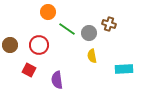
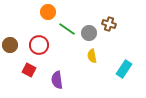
cyan rectangle: rotated 54 degrees counterclockwise
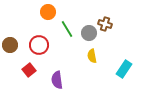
brown cross: moved 4 px left
green line: rotated 24 degrees clockwise
red square: rotated 24 degrees clockwise
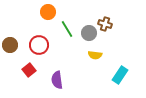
yellow semicircle: moved 3 px right, 1 px up; rotated 72 degrees counterclockwise
cyan rectangle: moved 4 px left, 6 px down
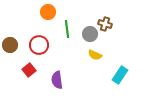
green line: rotated 24 degrees clockwise
gray circle: moved 1 px right, 1 px down
yellow semicircle: rotated 16 degrees clockwise
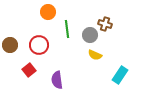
gray circle: moved 1 px down
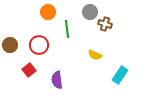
gray circle: moved 23 px up
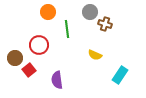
brown circle: moved 5 px right, 13 px down
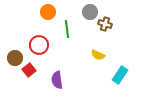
yellow semicircle: moved 3 px right
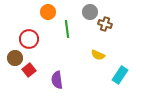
red circle: moved 10 px left, 6 px up
